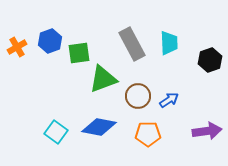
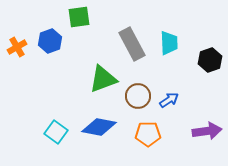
green square: moved 36 px up
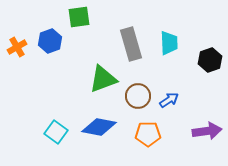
gray rectangle: moved 1 px left; rotated 12 degrees clockwise
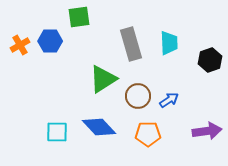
blue hexagon: rotated 20 degrees clockwise
orange cross: moved 3 px right, 2 px up
green triangle: rotated 12 degrees counterclockwise
blue diamond: rotated 36 degrees clockwise
cyan square: moved 1 px right; rotated 35 degrees counterclockwise
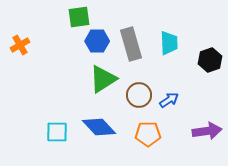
blue hexagon: moved 47 px right
brown circle: moved 1 px right, 1 px up
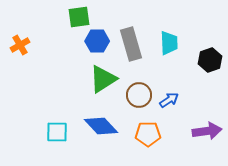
blue diamond: moved 2 px right, 1 px up
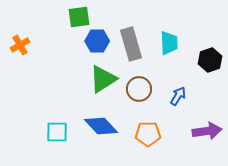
brown circle: moved 6 px up
blue arrow: moved 9 px right, 4 px up; rotated 24 degrees counterclockwise
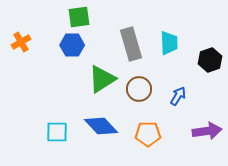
blue hexagon: moved 25 px left, 4 px down
orange cross: moved 1 px right, 3 px up
green triangle: moved 1 px left
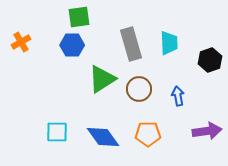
blue arrow: rotated 42 degrees counterclockwise
blue diamond: moved 2 px right, 11 px down; rotated 8 degrees clockwise
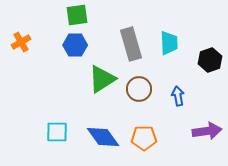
green square: moved 2 px left, 2 px up
blue hexagon: moved 3 px right
orange pentagon: moved 4 px left, 4 px down
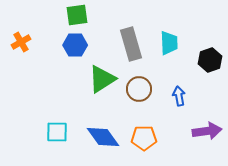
blue arrow: moved 1 px right
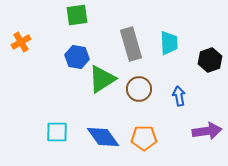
blue hexagon: moved 2 px right, 12 px down; rotated 10 degrees clockwise
